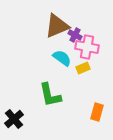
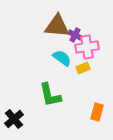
brown triangle: rotated 28 degrees clockwise
pink cross: rotated 20 degrees counterclockwise
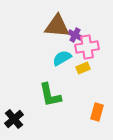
cyan semicircle: rotated 66 degrees counterclockwise
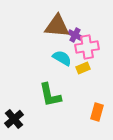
cyan semicircle: rotated 60 degrees clockwise
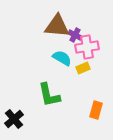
green L-shape: moved 1 px left
orange rectangle: moved 1 px left, 2 px up
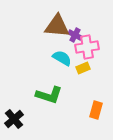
green L-shape: rotated 60 degrees counterclockwise
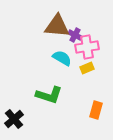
yellow rectangle: moved 4 px right
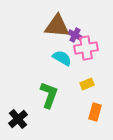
pink cross: moved 1 px left, 1 px down
yellow rectangle: moved 16 px down
green L-shape: rotated 88 degrees counterclockwise
orange rectangle: moved 1 px left, 2 px down
black cross: moved 4 px right
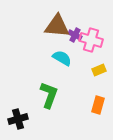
pink cross: moved 5 px right, 8 px up; rotated 25 degrees clockwise
yellow rectangle: moved 12 px right, 14 px up
orange rectangle: moved 3 px right, 7 px up
black cross: rotated 24 degrees clockwise
